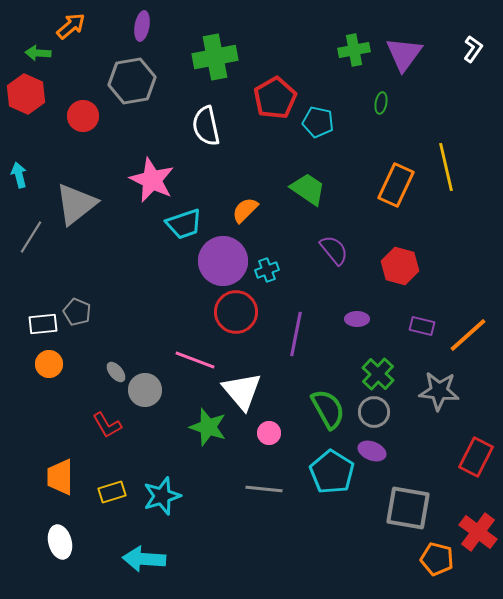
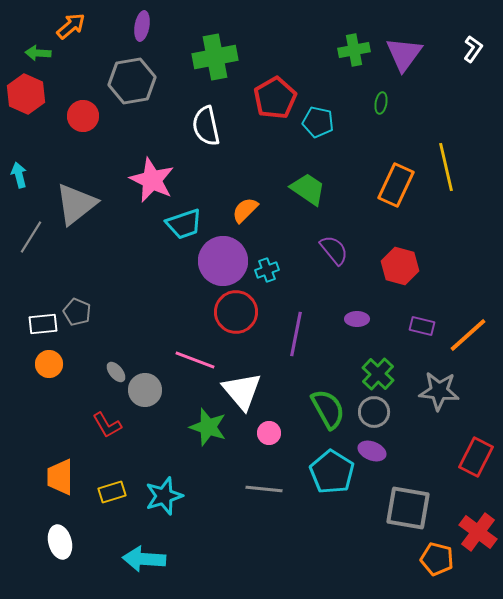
cyan star at (162, 496): moved 2 px right
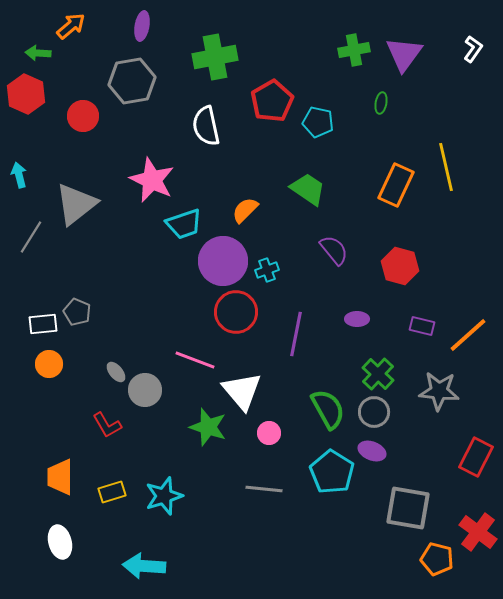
red pentagon at (275, 98): moved 3 px left, 3 px down
cyan arrow at (144, 559): moved 7 px down
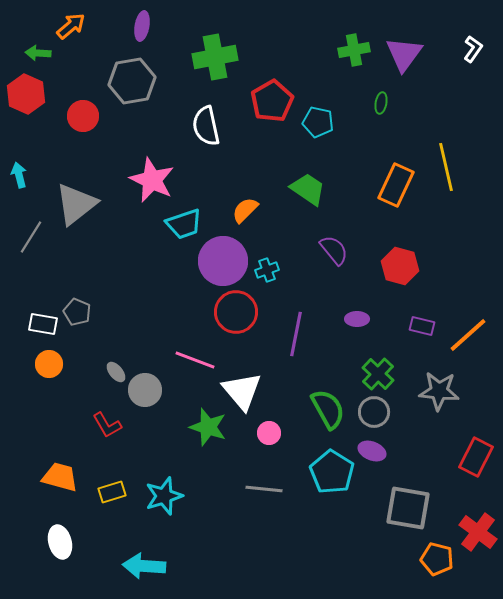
white rectangle at (43, 324): rotated 16 degrees clockwise
orange trapezoid at (60, 477): rotated 105 degrees clockwise
